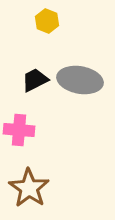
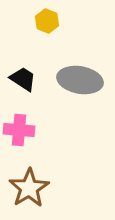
black trapezoid: moved 12 px left, 1 px up; rotated 60 degrees clockwise
brown star: rotated 6 degrees clockwise
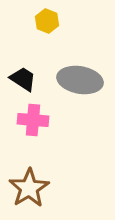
pink cross: moved 14 px right, 10 px up
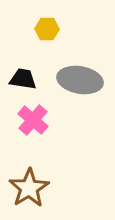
yellow hexagon: moved 8 px down; rotated 20 degrees counterclockwise
black trapezoid: rotated 24 degrees counterclockwise
pink cross: rotated 36 degrees clockwise
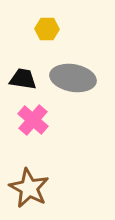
gray ellipse: moved 7 px left, 2 px up
brown star: rotated 12 degrees counterclockwise
